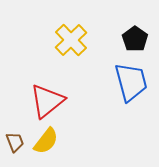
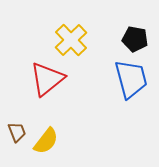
black pentagon: rotated 25 degrees counterclockwise
blue trapezoid: moved 3 px up
red triangle: moved 22 px up
brown trapezoid: moved 2 px right, 10 px up
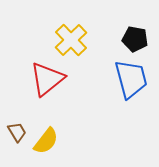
brown trapezoid: rotated 10 degrees counterclockwise
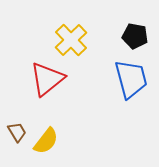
black pentagon: moved 3 px up
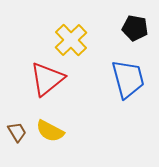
black pentagon: moved 8 px up
blue trapezoid: moved 3 px left
yellow semicircle: moved 4 px right, 10 px up; rotated 80 degrees clockwise
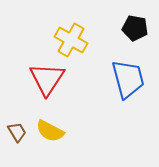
yellow cross: rotated 16 degrees counterclockwise
red triangle: rotated 18 degrees counterclockwise
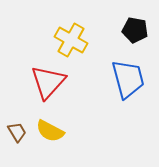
black pentagon: moved 2 px down
red triangle: moved 1 px right, 3 px down; rotated 9 degrees clockwise
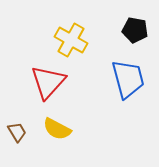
yellow semicircle: moved 7 px right, 2 px up
